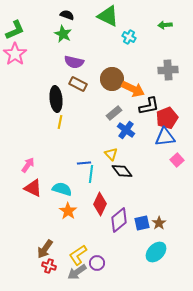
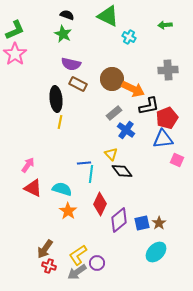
purple semicircle: moved 3 px left, 2 px down
blue triangle: moved 2 px left, 2 px down
pink square: rotated 24 degrees counterclockwise
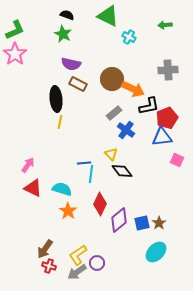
blue triangle: moved 1 px left, 2 px up
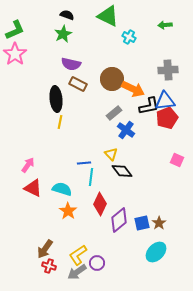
green star: rotated 18 degrees clockwise
blue triangle: moved 3 px right, 36 px up
cyan line: moved 3 px down
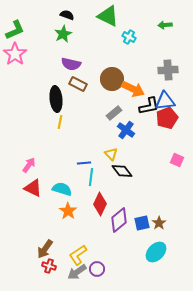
pink arrow: moved 1 px right
purple circle: moved 6 px down
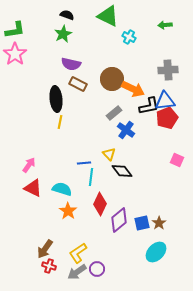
green L-shape: rotated 15 degrees clockwise
yellow triangle: moved 2 px left
yellow L-shape: moved 2 px up
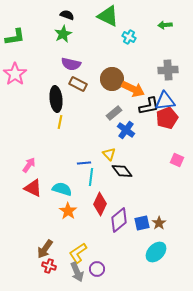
green L-shape: moved 7 px down
pink star: moved 20 px down
gray arrow: rotated 78 degrees counterclockwise
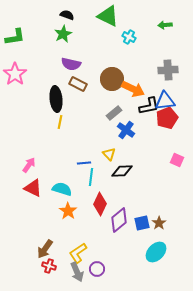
black diamond: rotated 55 degrees counterclockwise
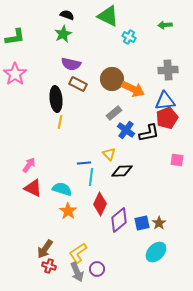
black L-shape: moved 27 px down
pink square: rotated 16 degrees counterclockwise
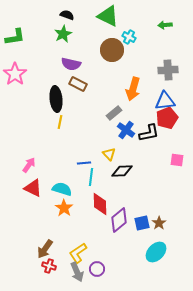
brown circle: moved 29 px up
orange arrow: rotated 80 degrees clockwise
red diamond: rotated 25 degrees counterclockwise
orange star: moved 4 px left, 3 px up
